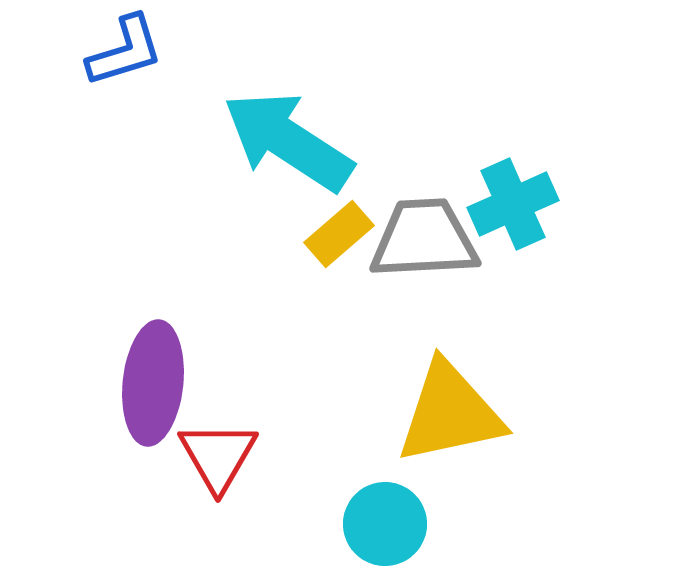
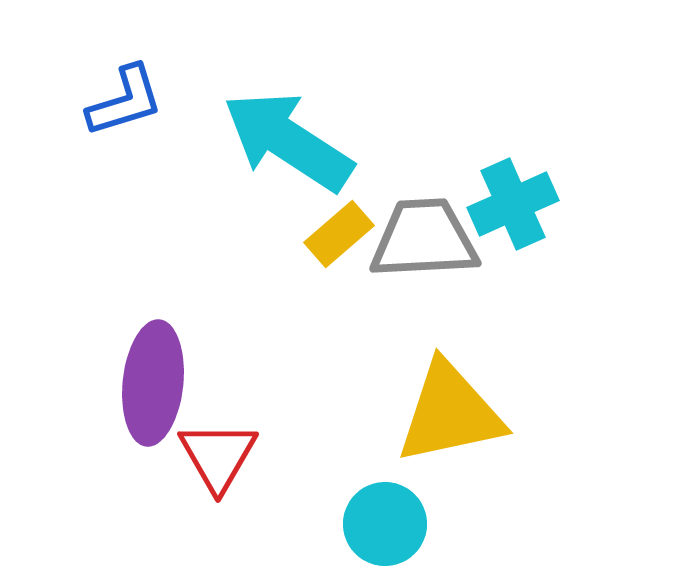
blue L-shape: moved 50 px down
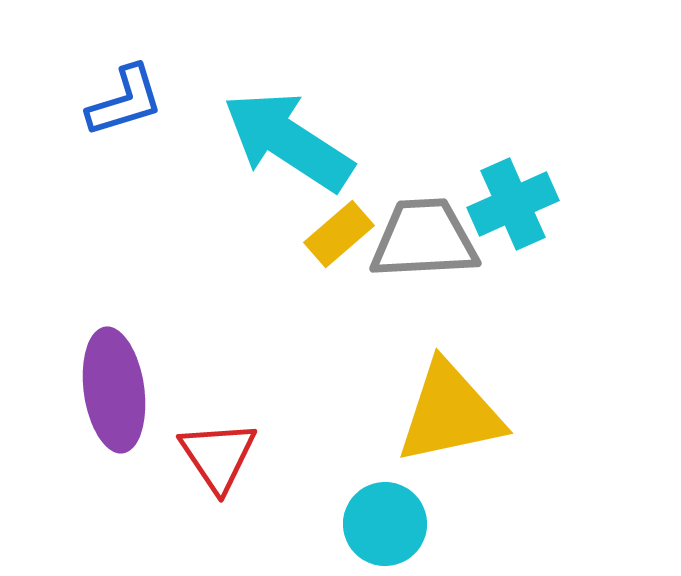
purple ellipse: moved 39 px left, 7 px down; rotated 14 degrees counterclockwise
red triangle: rotated 4 degrees counterclockwise
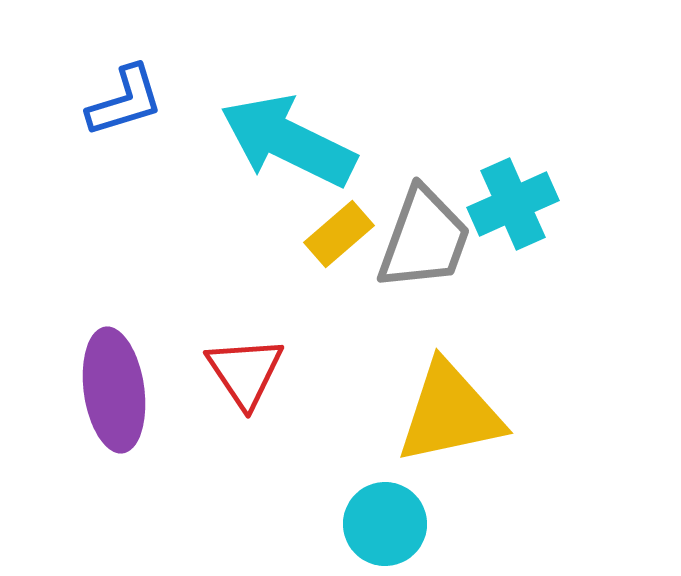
cyan arrow: rotated 7 degrees counterclockwise
gray trapezoid: rotated 113 degrees clockwise
red triangle: moved 27 px right, 84 px up
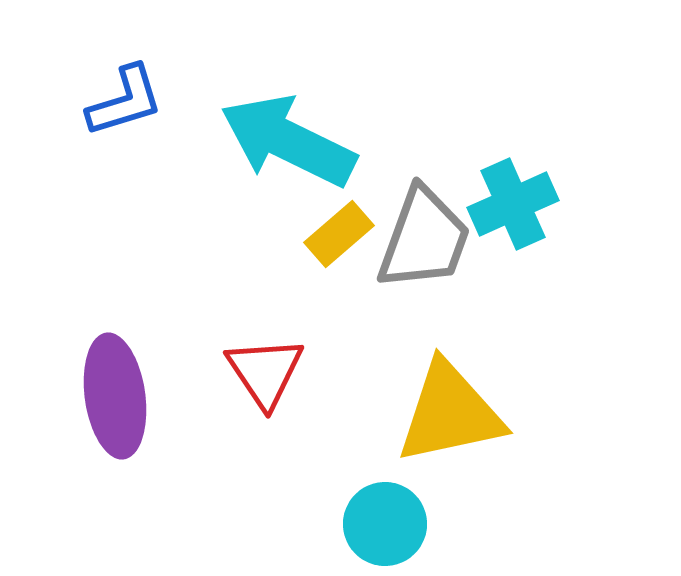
red triangle: moved 20 px right
purple ellipse: moved 1 px right, 6 px down
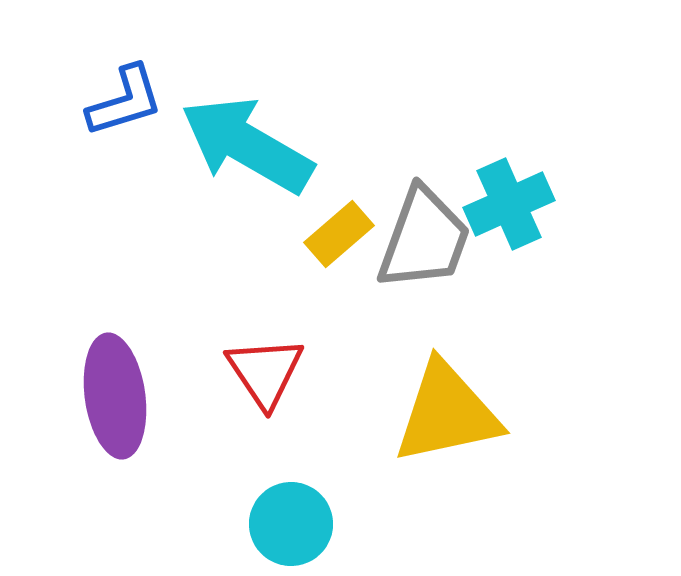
cyan arrow: moved 41 px left, 4 px down; rotated 4 degrees clockwise
cyan cross: moved 4 px left
yellow triangle: moved 3 px left
cyan circle: moved 94 px left
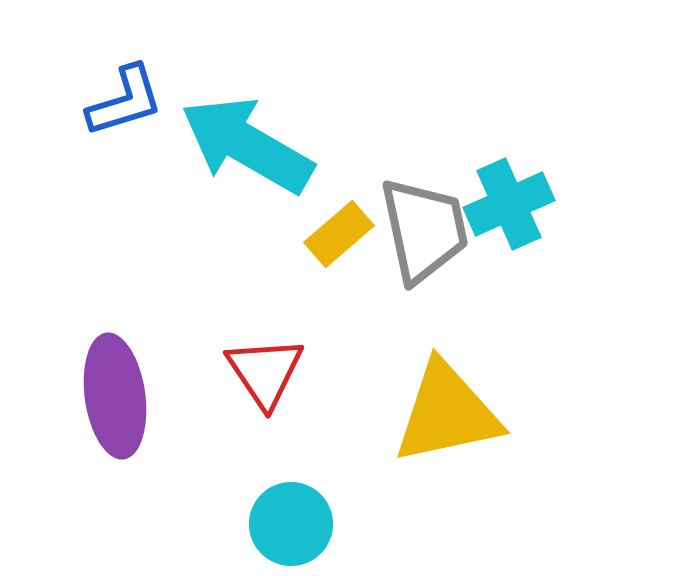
gray trapezoid: moved 9 px up; rotated 32 degrees counterclockwise
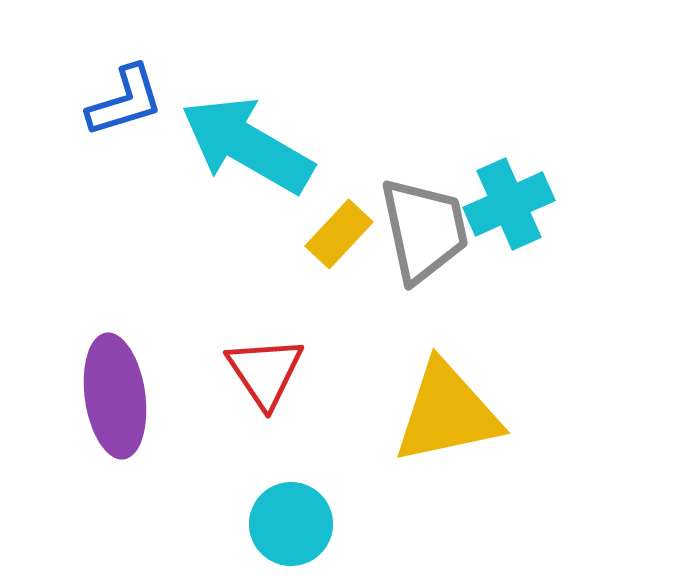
yellow rectangle: rotated 6 degrees counterclockwise
